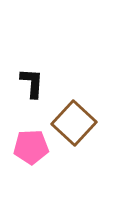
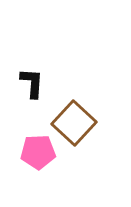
pink pentagon: moved 7 px right, 5 px down
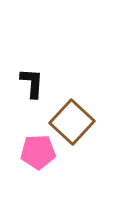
brown square: moved 2 px left, 1 px up
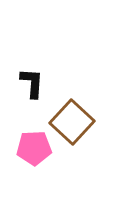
pink pentagon: moved 4 px left, 4 px up
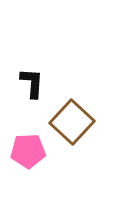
pink pentagon: moved 6 px left, 3 px down
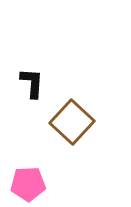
pink pentagon: moved 33 px down
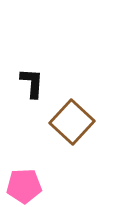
pink pentagon: moved 4 px left, 2 px down
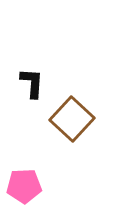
brown square: moved 3 px up
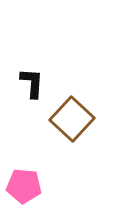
pink pentagon: rotated 8 degrees clockwise
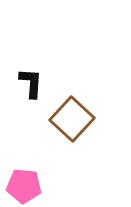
black L-shape: moved 1 px left
